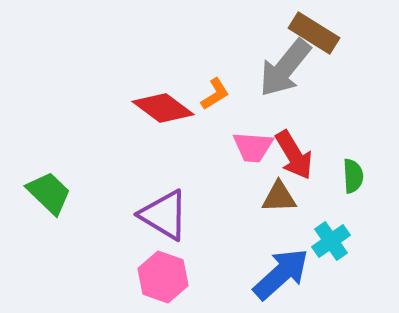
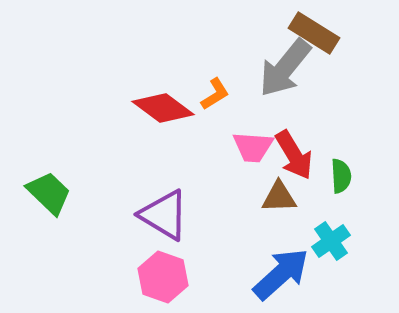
green semicircle: moved 12 px left
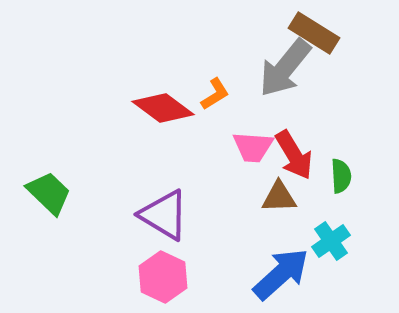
pink hexagon: rotated 6 degrees clockwise
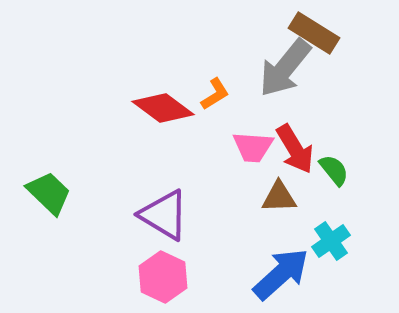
red arrow: moved 1 px right, 6 px up
green semicircle: moved 7 px left, 6 px up; rotated 36 degrees counterclockwise
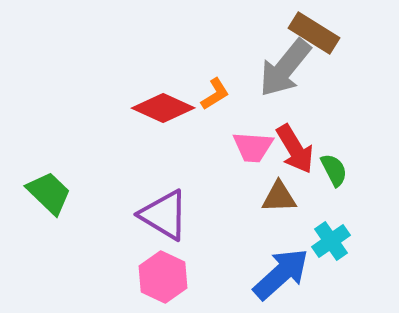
red diamond: rotated 12 degrees counterclockwise
green semicircle: rotated 12 degrees clockwise
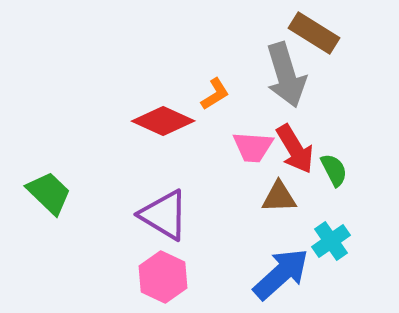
gray arrow: moved 1 px right, 7 px down; rotated 56 degrees counterclockwise
red diamond: moved 13 px down
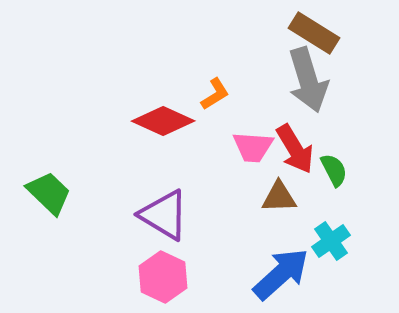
gray arrow: moved 22 px right, 5 px down
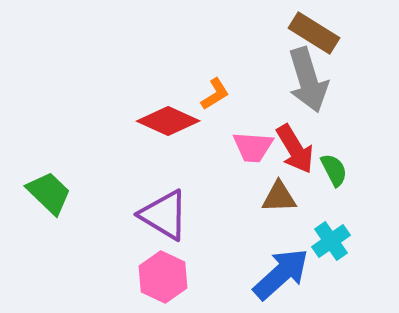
red diamond: moved 5 px right
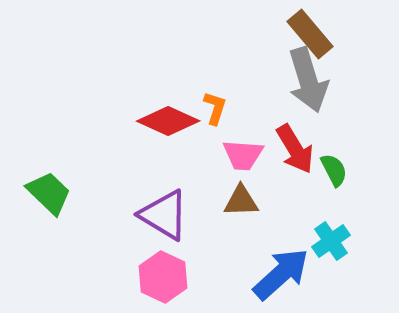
brown rectangle: moved 4 px left, 1 px down; rotated 18 degrees clockwise
orange L-shape: moved 14 px down; rotated 40 degrees counterclockwise
pink trapezoid: moved 10 px left, 8 px down
brown triangle: moved 38 px left, 4 px down
